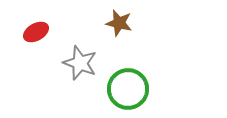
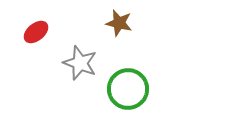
red ellipse: rotated 10 degrees counterclockwise
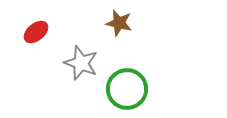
gray star: moved 1 px right
green circle: moved 1 px left
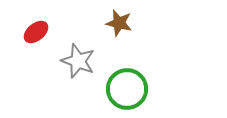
gray star: moved 3 px left, 2 px up
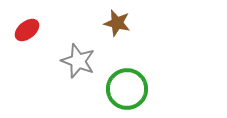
brown star: moved 2 px left
red ellipse: moved 9 px left, 2 px up
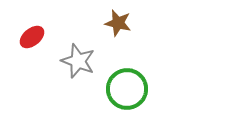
brown star: moved 1 px right
red ellipse: moved 5 px right, 7 px down
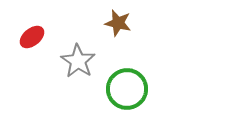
gray star: rotated 12 degrees clockwise
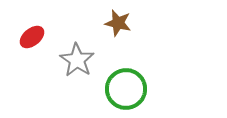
gray star: moved 1 px left, 1 px up
green circle: moved 1 px left
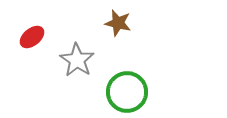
green circle: moved 1 px right, 3 px down
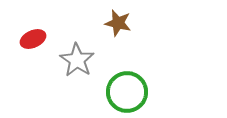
red ellipse: moved 1 px right, 2 px down; rotated 15 degrees clockwise
